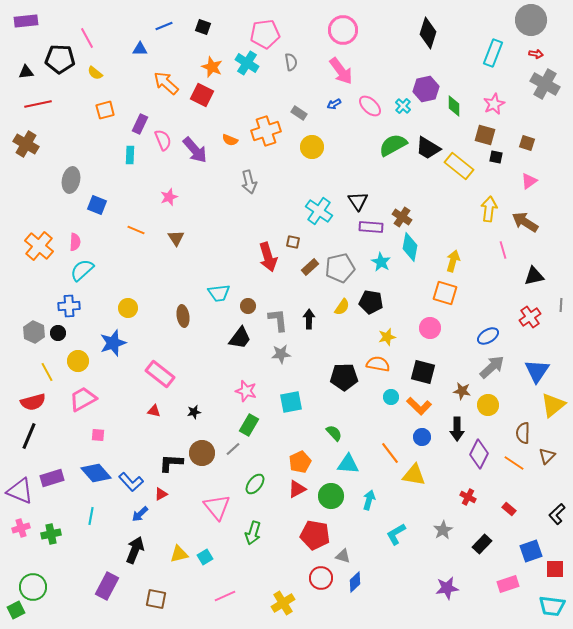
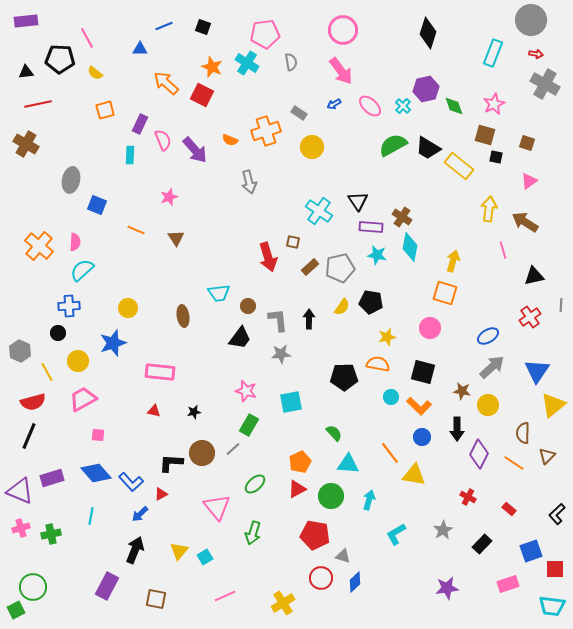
green diamond at (454, 106): rotated 20 degrees counterclockwise
cyan star at (381, 262): moved 4 px left, 7 px up; rotated 18 degrees counterclockwise
gray hexagon at (34, 332): moved 14 px left, 19 px down
pink rectangle at (160, 374): moved 2 px up; rotated 32 degrees counterclockwise
green ellipse at (255, 484): rotated 10 degrees clockwise
yellow triangle at (179, 554): moved 3 px up; rotated 36 degrees counterclockwise
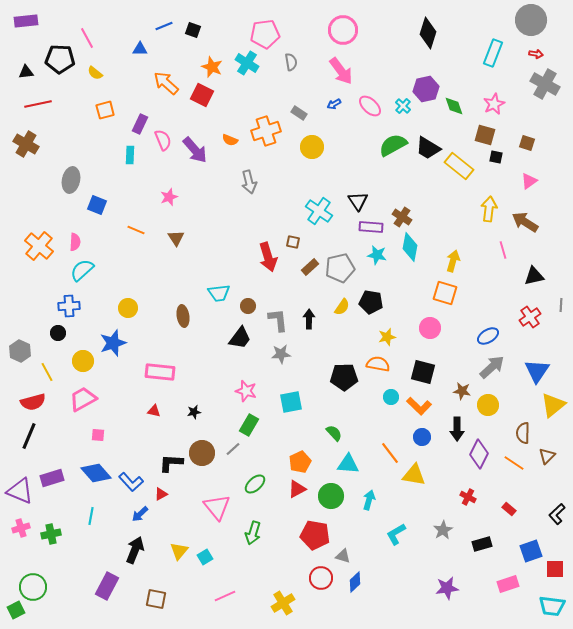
black square at (203, 27): moved 10 px left, 3 px down
yellow circle at (78, 361): moved 5 px right
black rectangle at (482, 544): rotated 30 degrees clockwise
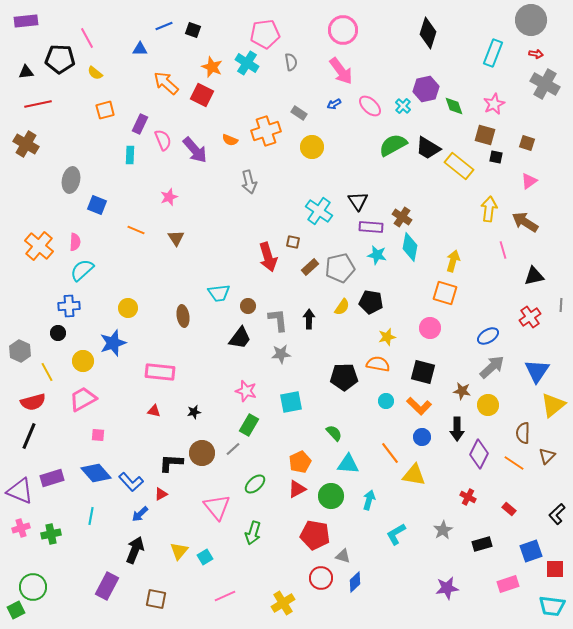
cyan circle at (391, 397): moved 5 px left, 4 px down
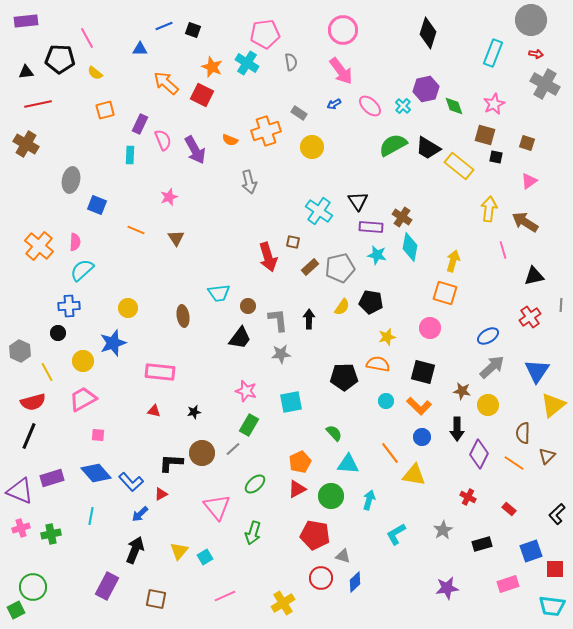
purple arrow at (195, 150): rotated 12 degrees clockwise
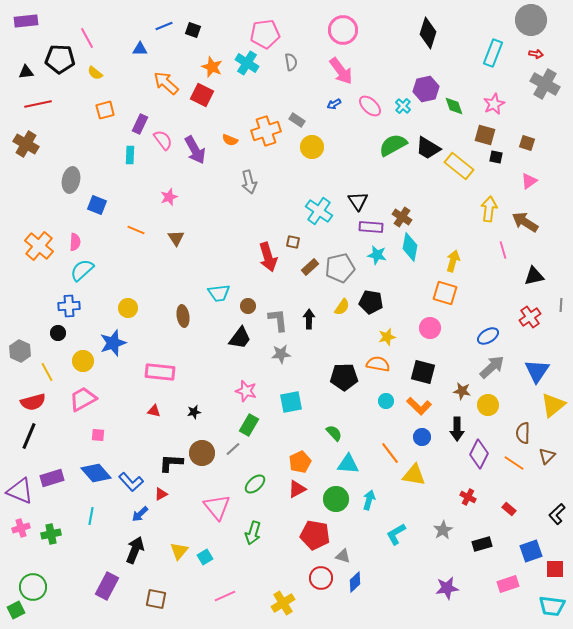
gray rectangle at (299, 113): moved 2 px left, 7 px down
pink semicircle at (163, 140): rotated 15 degrees counterclockwise
green circle at (331, 496): moved 5 px right, 3 px down
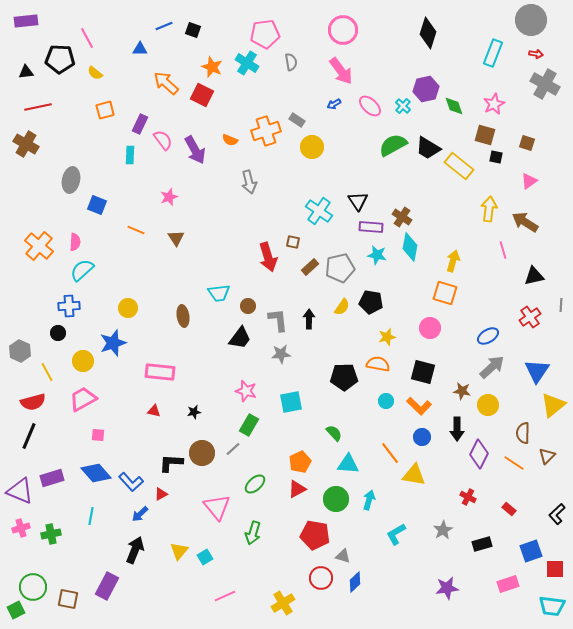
red line at (38, 104): moved 3 px down
brown square at (156, 599): moved 88 px left
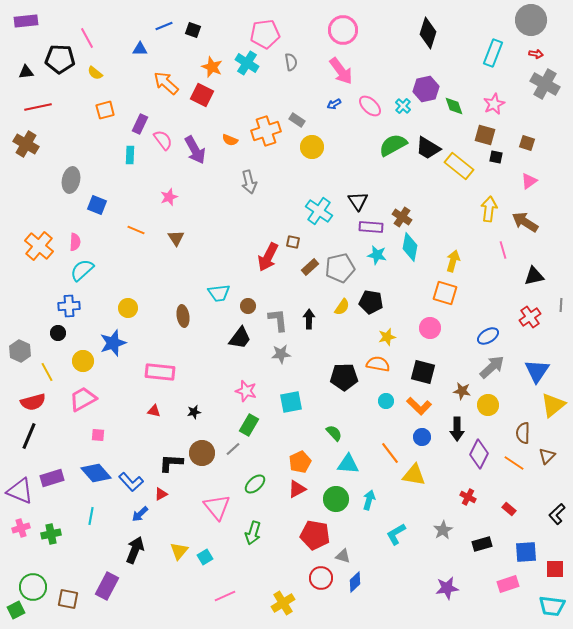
red arrow at (268, 257): rotated 44 degrees clockwise
blue square at (531, 551): moved 5 px left, 1 px down; rotated 15 degrees clockwise
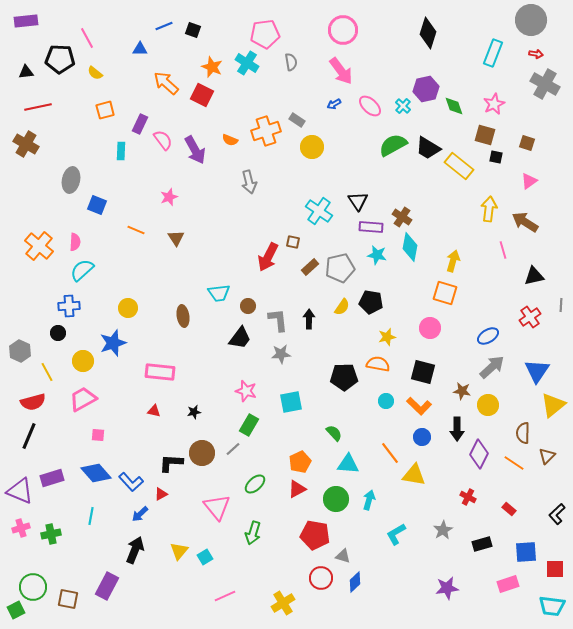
cyan rectangle at (130, 155): moved 9 px left, 4 px up
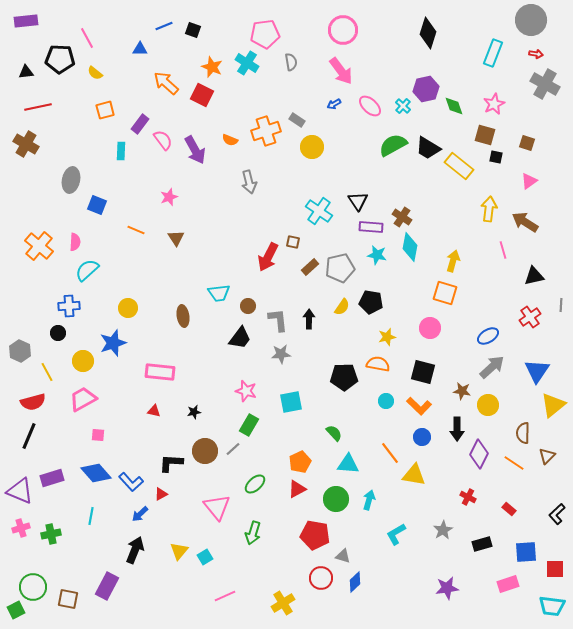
purple rectangle at (140, 124): rotated 12 degrees clockwise
cyan semicircle at (82, 270): moved 5 px right
brown circle at (202, 453): moved 3 px right, 2 px up
